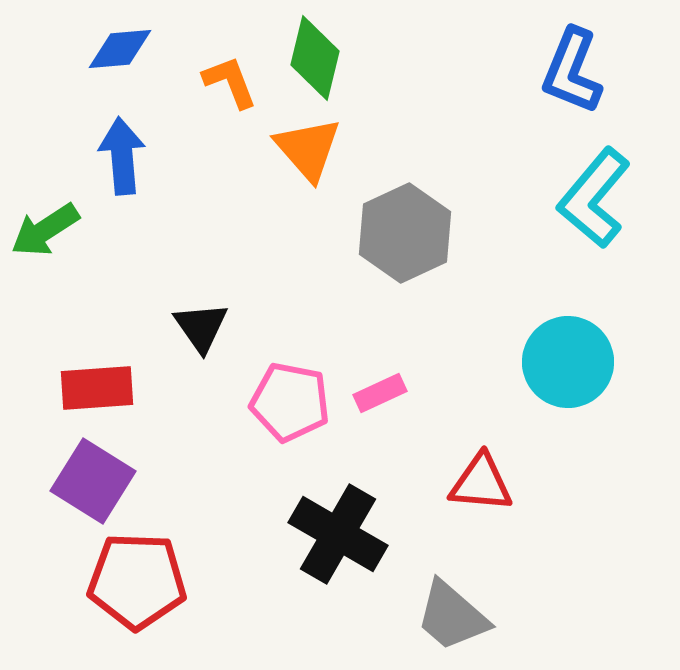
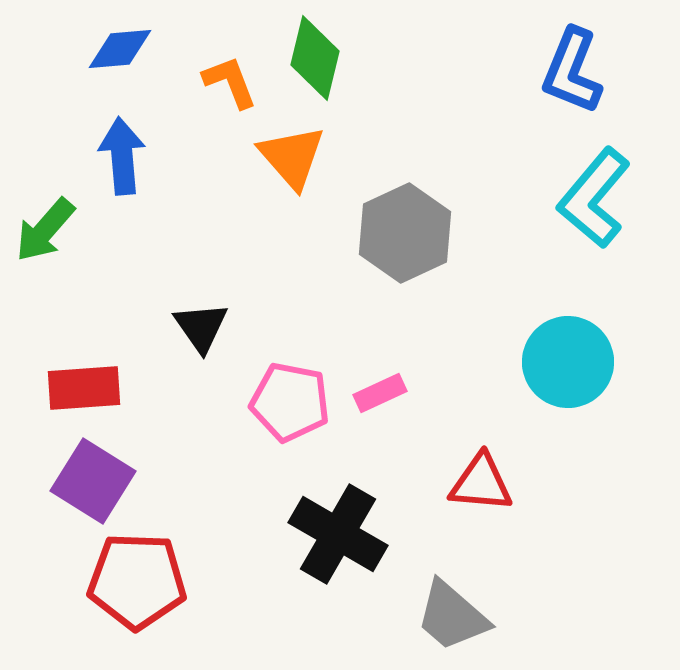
orange triangle: moved 16 px left, 8 px down
green arrow: rotated 16 degrees counterclockwise
red rectangle: moved 13 px left
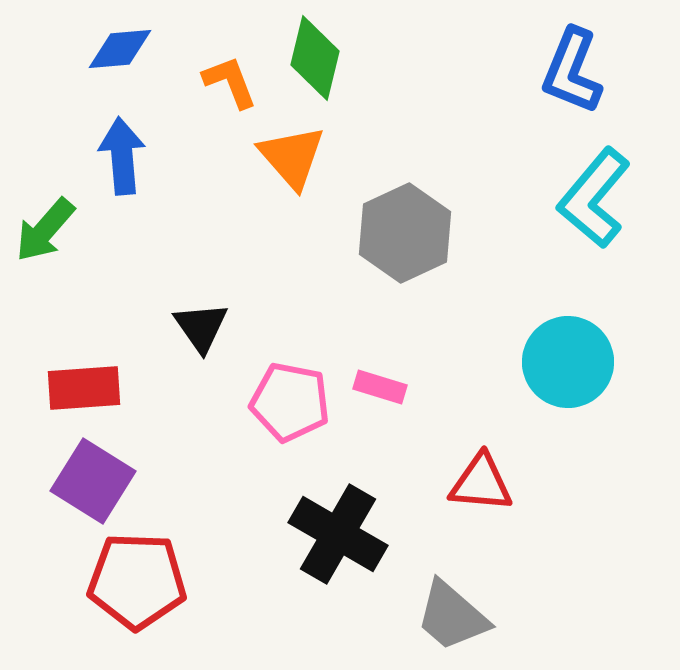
pink rectangle: moved 6 px up; rotated 42 degrees clockwise
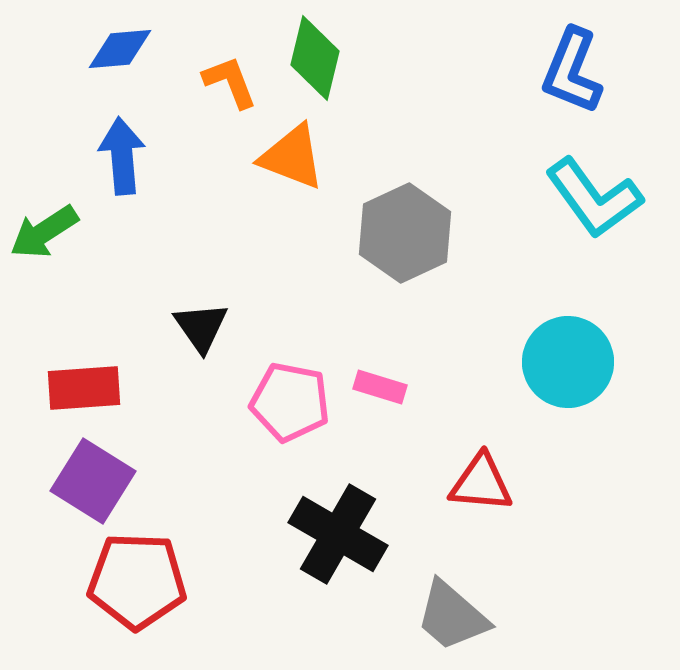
orange triangle: rotated 28 degrees counterclockwise
cyan L-shape: rotated 76 degrees counterclockwise
green arrow: moved 1 px left, 2 px down; rotated 16 degrees clockwise
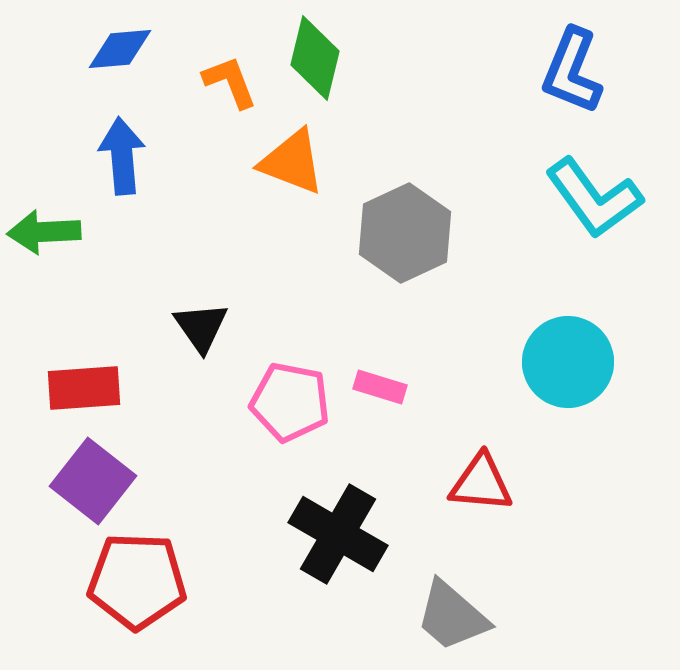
orange triangle: moved 5 px down
green arrow: rotated 30 degrees clockwise
purple square: rotated 6 degrees clockwise
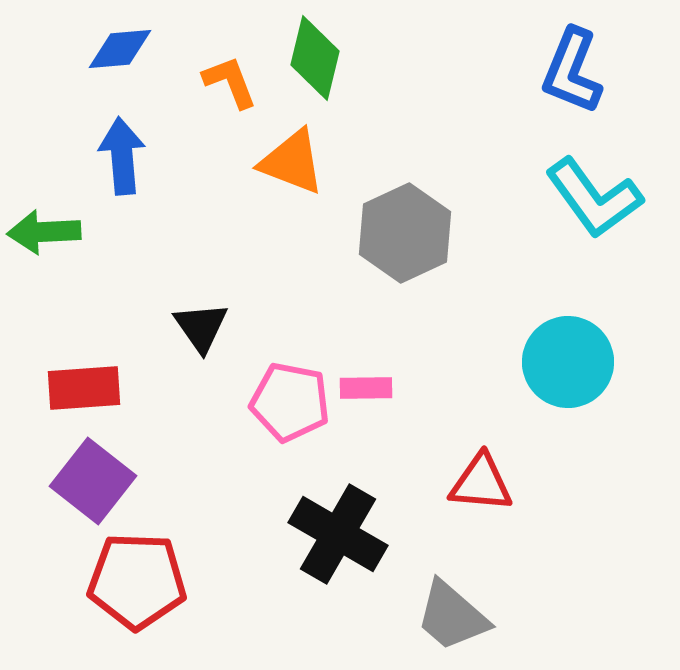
pink rectangle: moved 14 px left, 1 px down; rotated 18 degrees counterclockwise
